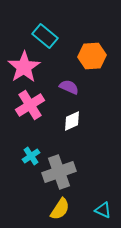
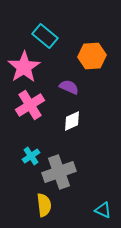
yellow semicircle: moved 16 px left, 4 px up; rotated 40 degrees counterclockwise
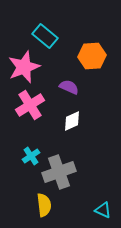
pink star: rotated 12 degrees clockwise
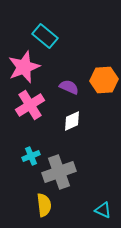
orange hexagon: moved 12 px right, 24 px down
cyan cross: rotated 12 degrees clockwise
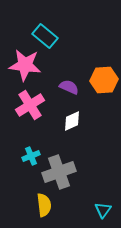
pink star: moved 1 px right, 2 px up; rotated 28 degrees clockwise
cyan triangle: rotated 42 degrees clockwise
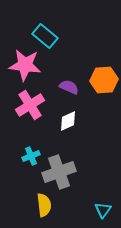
white diamond: moved 4 px left
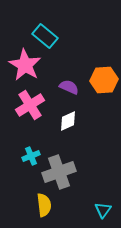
pink star: rotated 24 degrees clockwise
